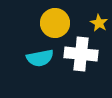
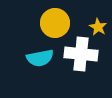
yellow star: moved 1 px left, 4 px down
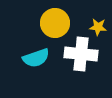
yellow star: rotated 24 degrees counterclockwise
cyan semicircle: moved 4 px left; rotated 8 degrees counterclockwise
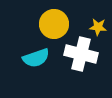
yellow circle: moved 1 px left, 1 px down
white cross: rotated 8 degrees clockwise
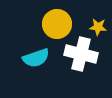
yellow circle: moved 3 px right
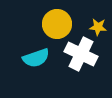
white cross: rotated 12 degrees clockwise
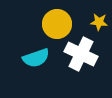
yellow star: moved 1 px right, 5 px up
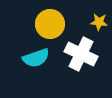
yellow circle: moved 7 px left
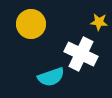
yellow circle: moved 19 px left
cyan semicircle: moved 15 px right, 19 px down
